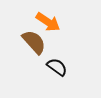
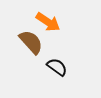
brown semicircle: moved 3 px left
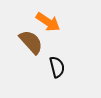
black semicircle: rotated 40 degrees clockwise
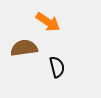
brown semicircle: moved 7 px left, 6 px down; rotated 56 degrees counterclockwise
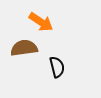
orange arrow: moved 7 px left
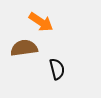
black semicircle: moved 2 px down
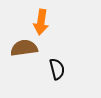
orange arrow: rotated 65 degrees clockwise
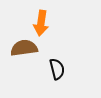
orange arrow: moved 1 px down
